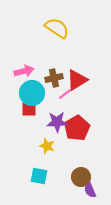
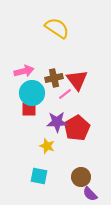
red triangle: rotated 35 degrees counterclockwise
purple semicircle: moved 4 px down; rotated 21 degrees counterclockwise
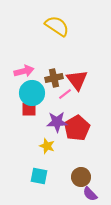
yellow semicircle: moved 2 px up
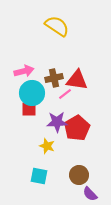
red triangle: rotated 45 degrees counterclockwise
brown circle: moved 2 px left, 2 px up
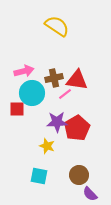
red square: moved 12 px left
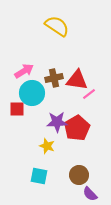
pink arrow: rotated 18 degrees counterclockwise
pink line: moved 24 px right
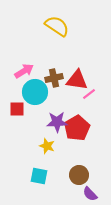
cyan circle: moved 3 px right, 1 px up
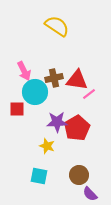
pink arrow: rotated 96 degrees clockwise
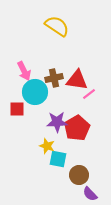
cyan square: moved 19 px right, 17 px up
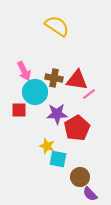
brown cross: rotated 24 degrees clockwise
red square: moved 2 px right, 1 px down
purple star: moved 8 px up
brown circle: moved 1 px right, 2 px down
